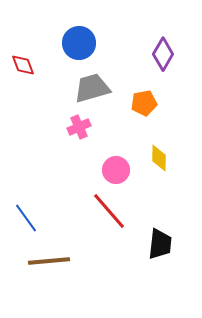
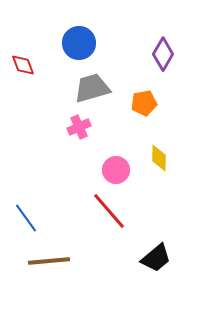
black trapezoid: moved 4 px left, 14 px down; rotated 44 degrees clockwise
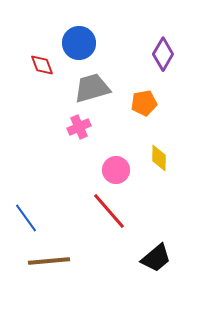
red diamond: moved 19 px right
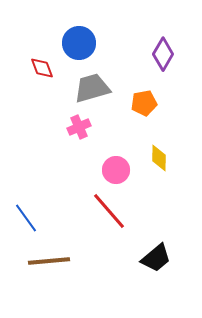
red diamond: moved 3 px down
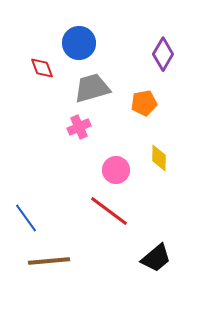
red line: rotated 12 degrees counterclockwise
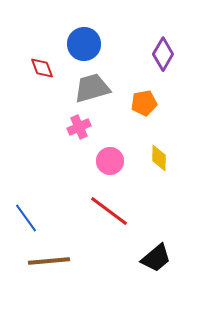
blue circle: moved 5 px right, 1 px down
pink circle: moved 6 px left, 9 px up
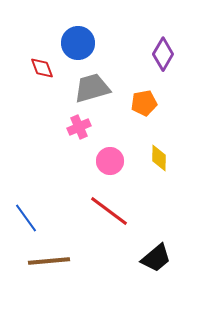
blue circle: moved 6 px left, 1 px up
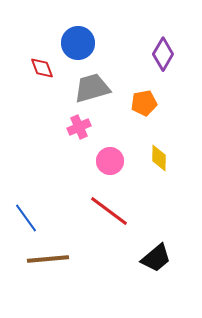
brown line: moved 1 px left, 2 px up
